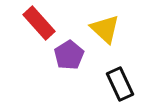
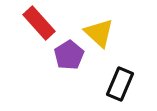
yellow triangle: moved 6 px left, 4 px down
black rectangle: rotated 48 degrees clockwise
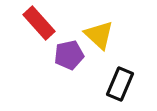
yellow triangle: moved 2 px down
purple pentagon: rotated 20 degrees clockwise
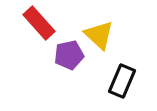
black rectangle: moved 2 px right, 3 px up
